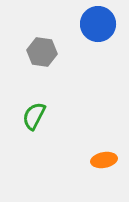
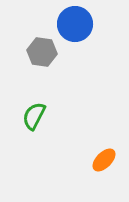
blue circle: moved 23 px left
orange ellipse: rotated 35 degrees counterclockwise
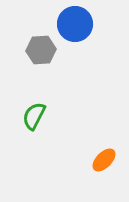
gray hexagon: moved 1 px left, 2 px up; rotated 12 degrees counterclockwise
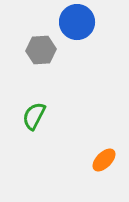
blue circle: moved 2 px right, 2 px up
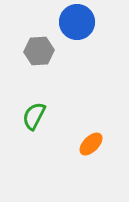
gray hexagon: moved 2 px left, 1 px down
orange ellipse: moved 13 px left, 16 px up
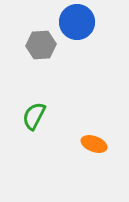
gray hexagon: moved 2 px right, 6 px up
orange ellipse: moved 3 px right; rotated 65 degrees clockwise
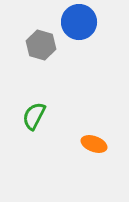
blue circle: moved 2 px right
gray hexagon: rotated 20 degrees clockwise
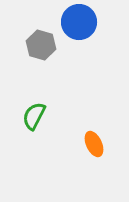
orange ellipse: rotated 45 degrees clockwise
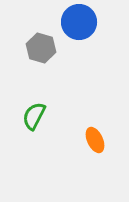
gray hexagon: moved 3 px down
orange ellipse: moved 1 px right, 4 px up
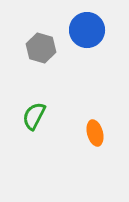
blue circle: moved 8 px right, 8 px down
orange ellipse: moved 7 px up; rotated 10 degrees clockwise
